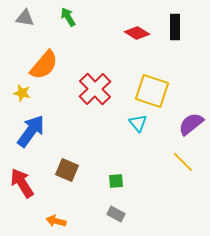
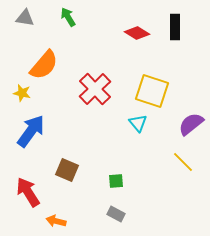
red arrow: moved 6 px right, 9 px down
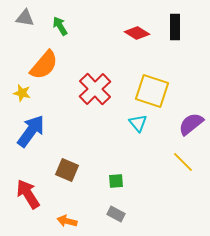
green arrow: moved 8 px left, 9 px down
red arrow: moved 2 px down
orange arrow: moved 11 px right
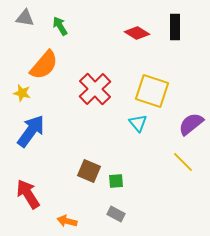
brown square: moved 22 px right, 1 px down
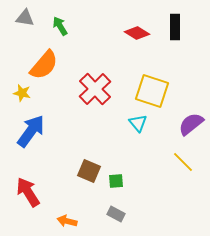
red arrow: moved 2 px up
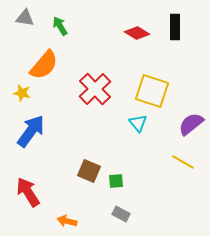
yellow line: rotated 15 degrees counterclockwise
gray rectangle: moved 5 px right
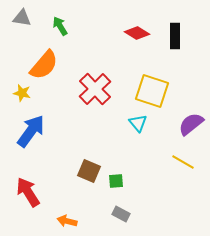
gray triangle: moved 3 px left
black rectangle: moved 9 px down
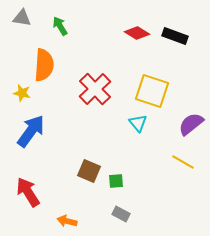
black rectangle: rotated 70 degrees counterclockwise
orange semicircle: rotated 36 degrees counterclockwise
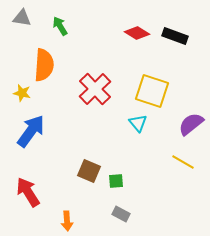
orange arrow: rotated 108 degrees counterclockwise
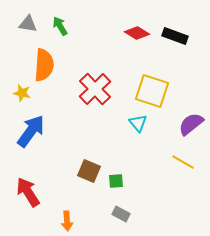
gray triangle: moved 6 px right, 6 px down
